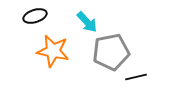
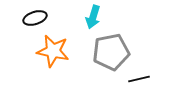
black ellipse: moved 2 px down
cyan arrow: moved 6 px right, 5 px up; rotated 60 degrees clockwise
black line: moved 3 px right, 2 px down
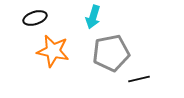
gray pentagon: moved 1 px down
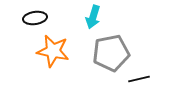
black ellipse: rotated 10 degrees clockwise
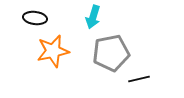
black ellipse: rotated 15 degrees clockwise
orange star: rotated 24 degrees counterclockwise
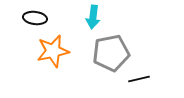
cyan arrow: rotated 10 degrees counterclockwise
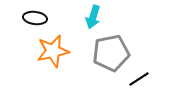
cyan arrow: rotated 10 degrees clockwise
black line: rotated 20 degrees counterclockwise
